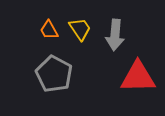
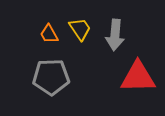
orange trapezoid: moved 4 px down
gray pentagon: moved 3 px left, 3 px down; rotated 30 degrees counterclockwise
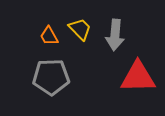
yellow trapezoid: rotated 10 degrees counterclockwise
orange trapezoid: moved 2 px down
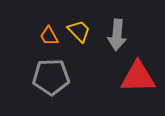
yellow trapezoid: moved 1 px left, 2 px down
gray arrow: moved 2 px right
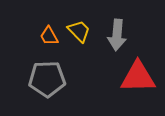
gray pentagon: moved 4 px left, 2 px down
